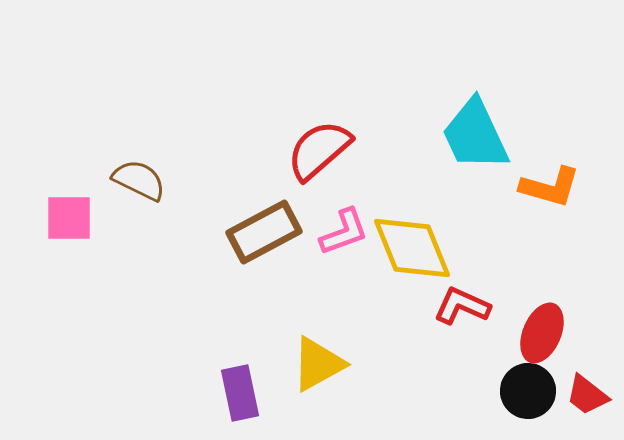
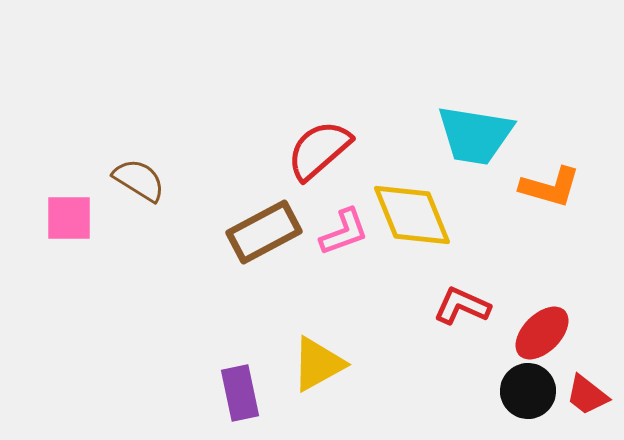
cyan trapezoid: rotated 56 degrees counterclockwise
brown semicircle: rotated 6 degrees clockwise
yellow diamond: moved 33 px up
red ellipse: rotated 22 degrees clockwise
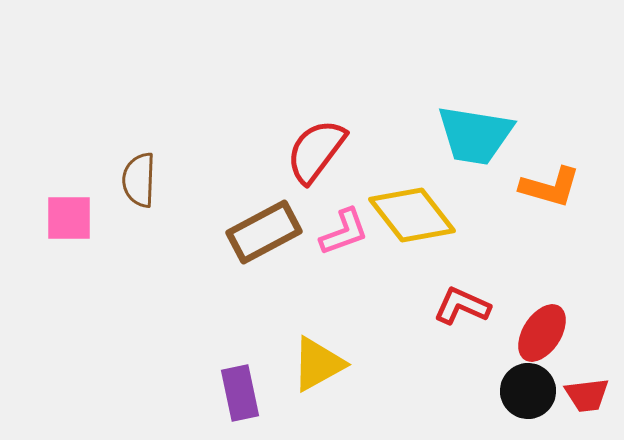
red semicircle: moved 3 px left, 1 px down; rotated 12 degrees counterclockwise
brown semicircle: rotated 120 degrees counterclockwise
yellow diamond: rotated 16 degrees counterclockwise
red ellipse: rotated 12 degrees counterclockwise
red trapezoid: rotated 45 degrees counterclockwise
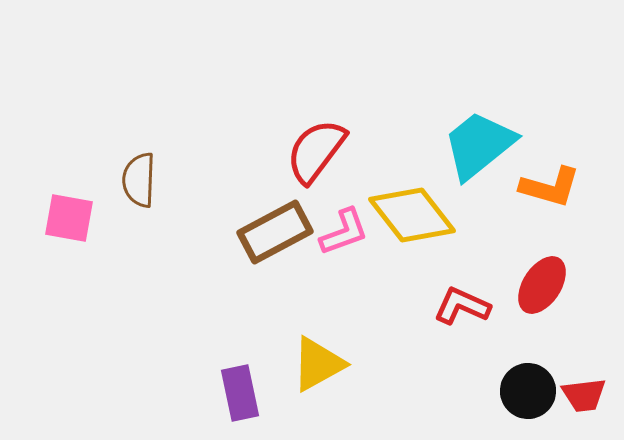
cyan trapezoid: moved 4 px right, 10 px down; rotated 132 degrees clockwise
pink square: rotated 10 degrees clockwise
brown rectangle: moved 11 px right
red ellipse: moved 48 px up
red trapezoid: moved 3 px left
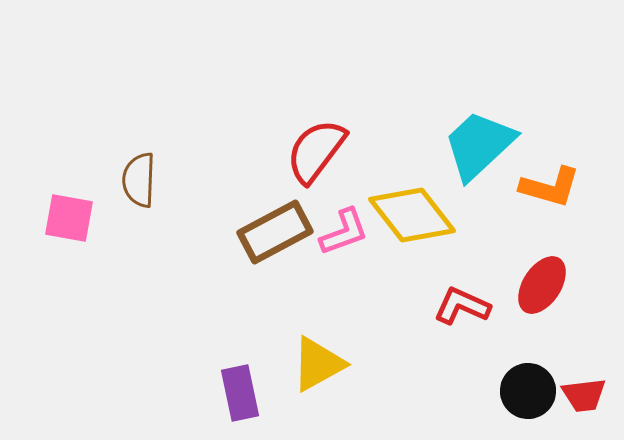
cyan trapezoid: rotated 4 degrees counterclockwise
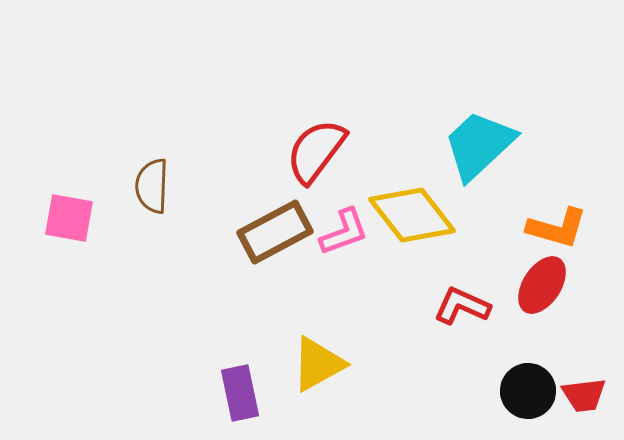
brown semicircle: moved 13 px right, 6 px down
orange L-shape: moved 7 px right, 41 px down
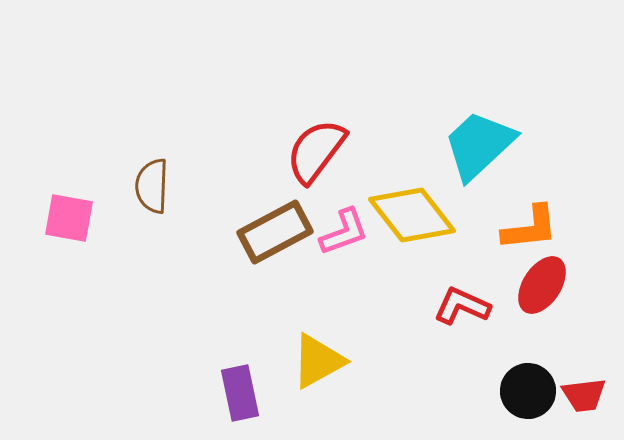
orange L-shape: moved 27 px left; rotated 22 degrees counterclockwise
yellow triangle: moved 3 px up
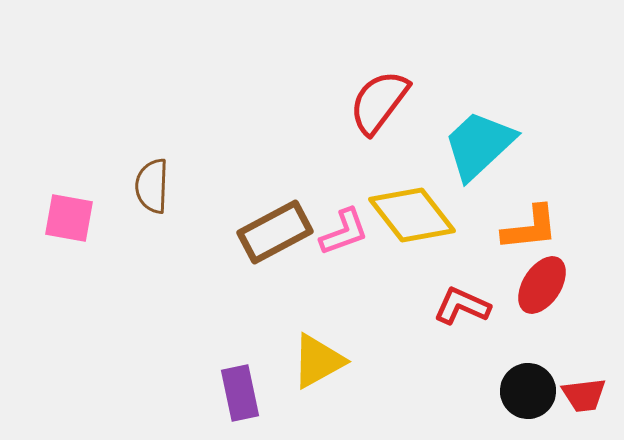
red semicircle: moved 63 px right, 49 px up
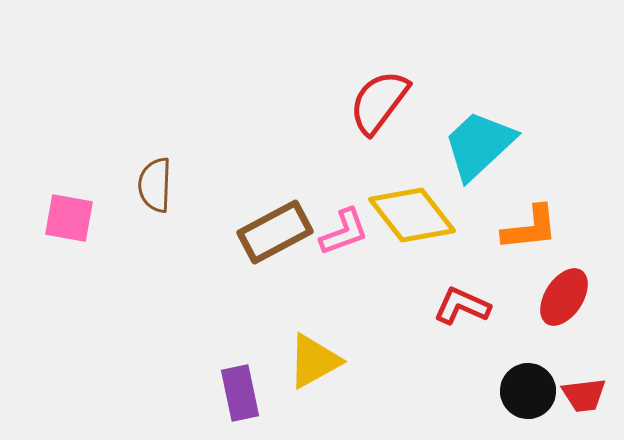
brown semicircle: moved 3 px right, 1 px up
red ellipse: moved 22 px right, 12 px down
yellow triangle: moved 4 px left
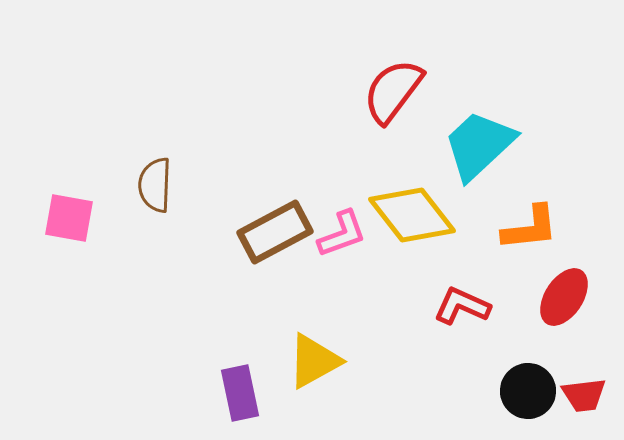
red semicircle: moved 14 px right, 11 px up
pink L-shape: moved 2 px left, 2 px down
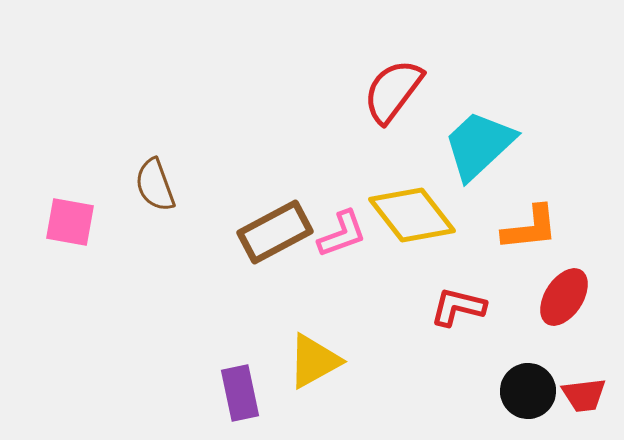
brown semicircle: rotated 22 degrees counterclockwise
pink square: moved 1 px right, 4 px down
red L-shape: moved 4 px left, 1 px down; rotated 10 degrees counterclockwise
